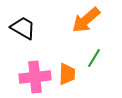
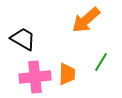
black trapezoid: moved 11 px down
green line: moved 7 px right, 4 px down
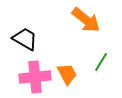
orange arrow: rotated 100 degrees counterclockwise
black trapezoid: moved 2 px right
orange trapezoid: rotated 30 degrees counterclockwise
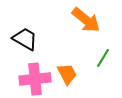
green line: moved 2 px right, 4 px up
pink cross: moved 2 px down
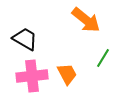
pink cross: moved 3 px left, 3 px up
